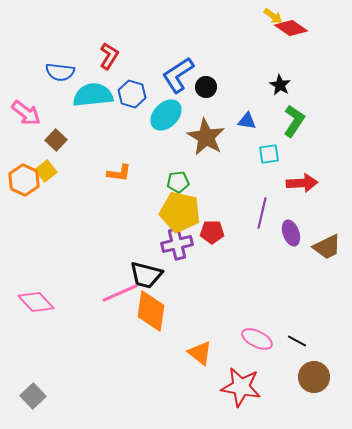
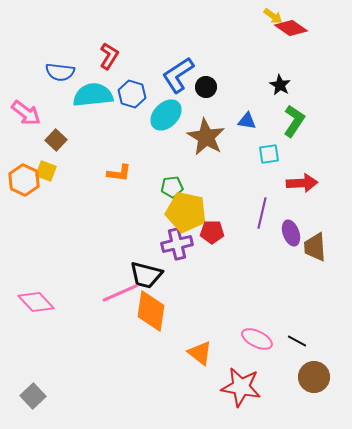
yellow square: rotated 30 degrees counterclockwise
green pentagon: moved 6 px left, 5 px down
yellow pentagon: moved 6 px right
brown trapezoid: moved 12 px left; rotated 112 degrees clockwise
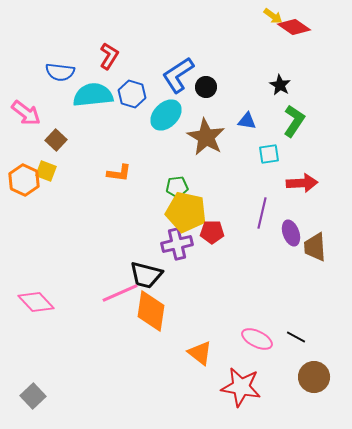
red diamond: moved 3 px right, 1 px up
green pentagon: moved 5 px right
black line: moved 1 px left, 4 px up
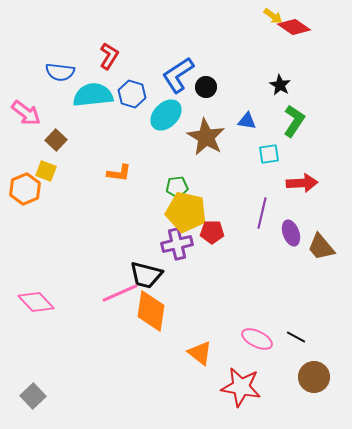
orange hexagon: moved 1 px right, 9 px down; rotated 12 degrees clockwise
brown trapezoid: moved 6 px right; rotated 36 degrees counterclockwise
